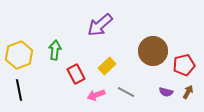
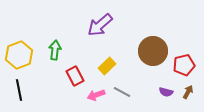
red rectangle: moved 1 px left, 2 px down
gray line: moved 4 px left
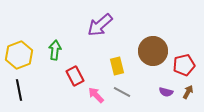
yellow rectangle: moved 10 px right; rotated 60 degrees counterclockwise
pink arrow: rotated 66 degrees clockwise
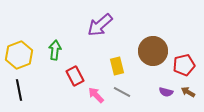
brown arrow: rotated 88 degrees counterclockwise
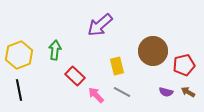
red rectangle: rotated 18 degrees counterclockwise
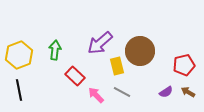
purple arrow: moved 18 px down
brown circle: moved 13 px left
purple semicircle: rotated 48 degrees counterclockwise
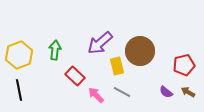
purple semicircle: rotated 72 degrees clockwise
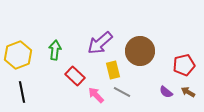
yellow hexagon: moved 1 px left
yellow rectangle: moved 4 px left, 4 px down
black line: moved 3 px right, 2 px down
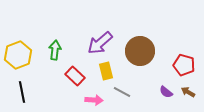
red pentagon: rotated 30 degrees clockwise
yellow rectangle: moved 7 px left, 1 px down
pink arrow: moved 2 px left, 5 px down; rotated 138 degrees clockwise
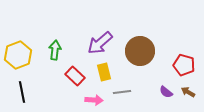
yellow rectangle: moved 2 px left, 1 px down
gray line: rotated 36 degrees counterclockwise
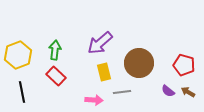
brown circle: moved 1 px left, 12 px down
red rectangle: moved 19 px left
purple semicircle: moved 2 px right, 1 px up
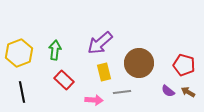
yellow hexagon: moved 1 px right, 2 px up
red rectangle: moved 8 px right, 4 px down
